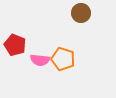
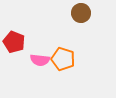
red pentagon: moved 1 px left, 3 px up
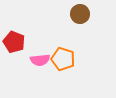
brown circle: moved 1 px left, 1 px down
pink semicircle: rotated 12 degrees counterclockwise
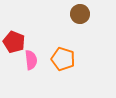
pink semicircle: moved 9 px left; rotated 90 degrees counterclockwise
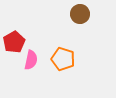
red pentagon: rotated 20 degrees clockwise
pink semicircle: rotated 18 degrees clockwise
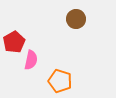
brown circle: moved 4 px left, 5 px down
orange pentagon: moved 3 px left, 22 px down
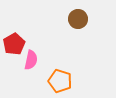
brown circle: moved 2 px right
red pentagon: moved 2 px down
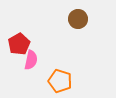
red pentagon: moved 5 px right
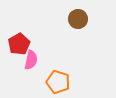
orange pentagon: moved 2 px left, 1 px down
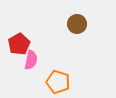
brown circle: moved 1 px left, 5 px down
